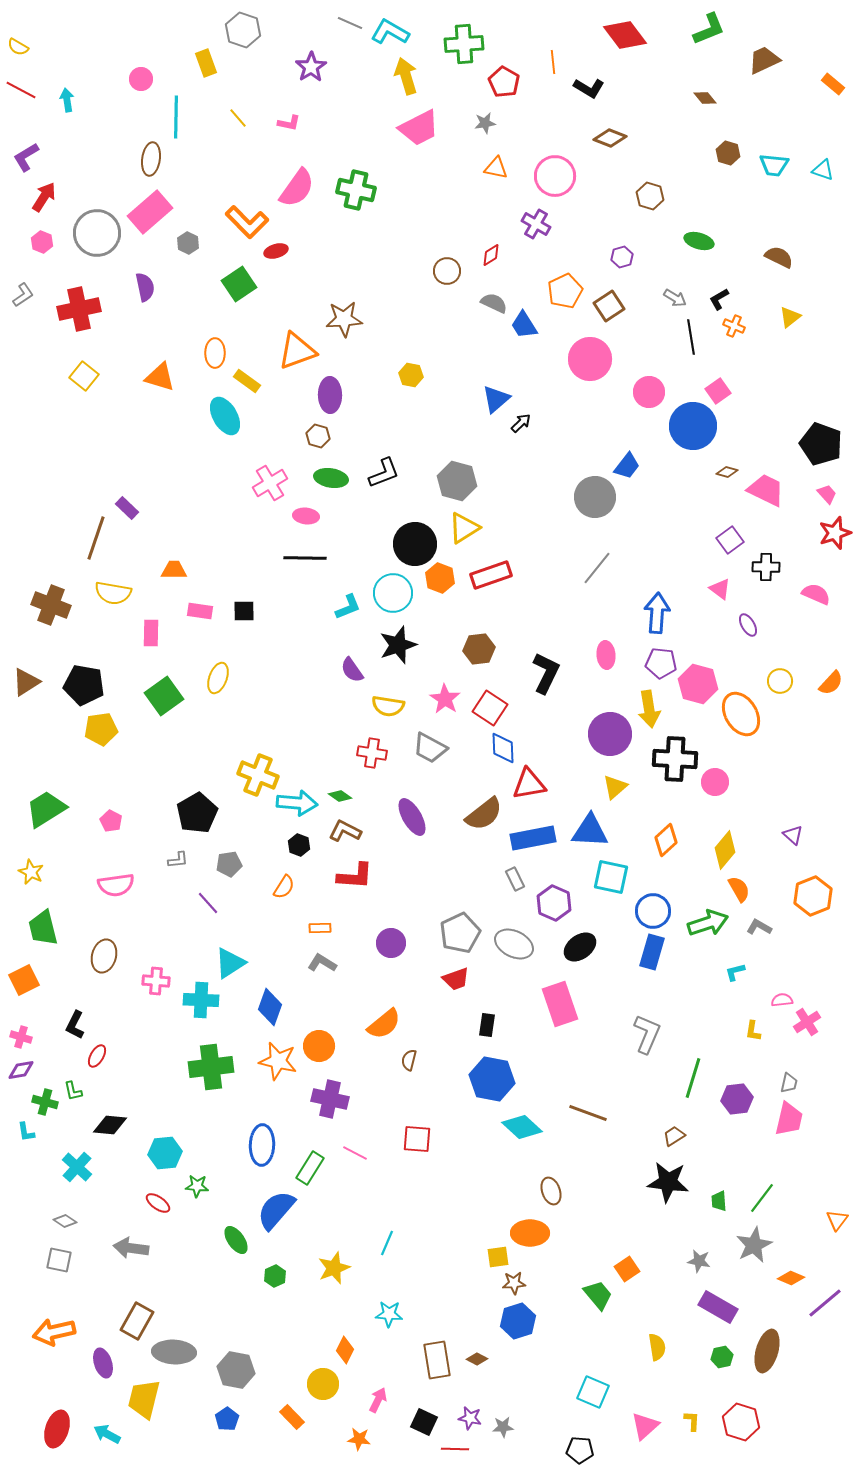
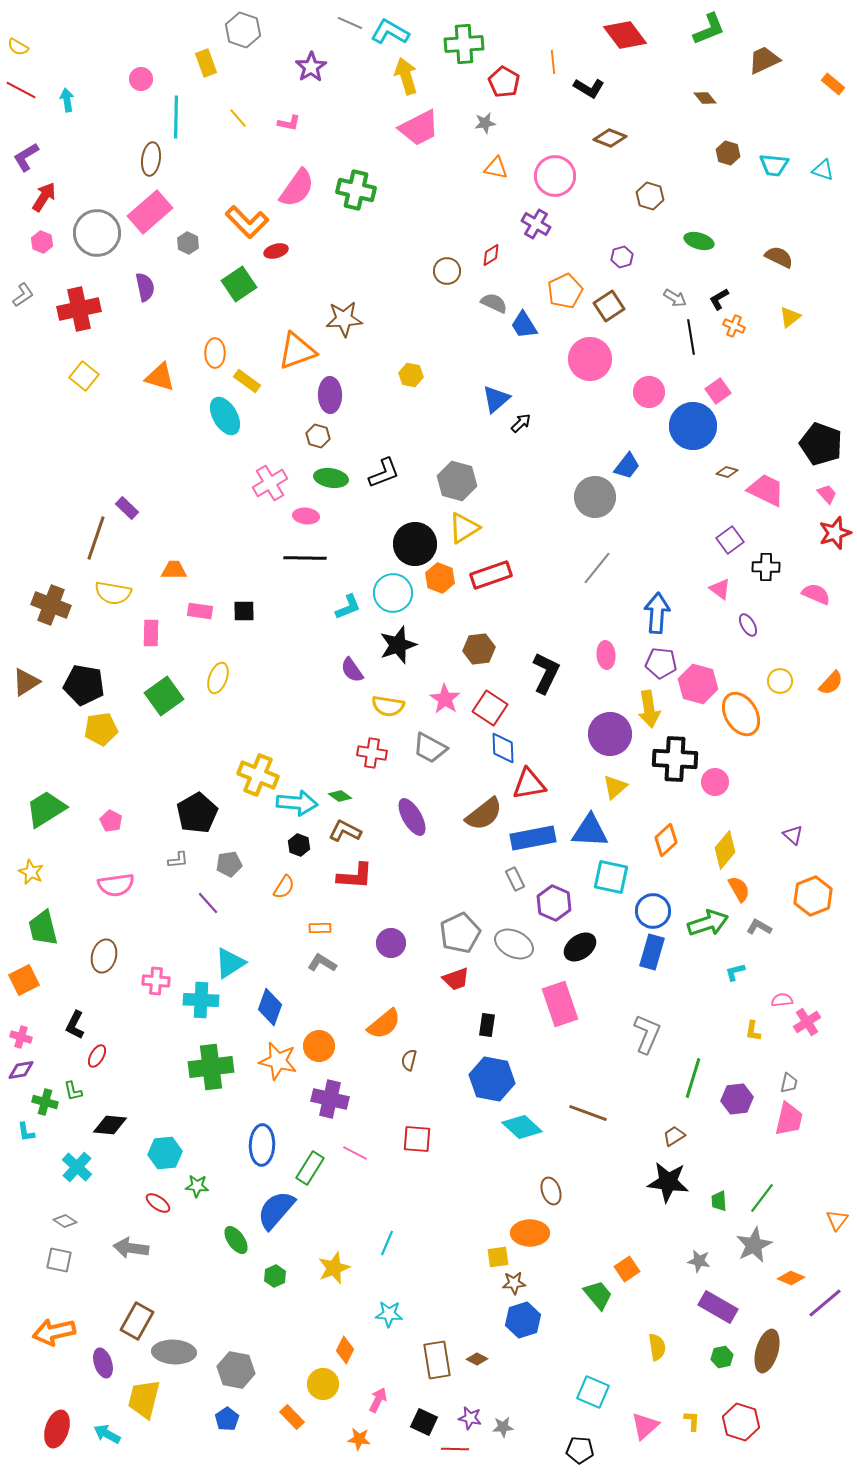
blue hexagon at (518, 1321): moved 5 px right, 1 px up
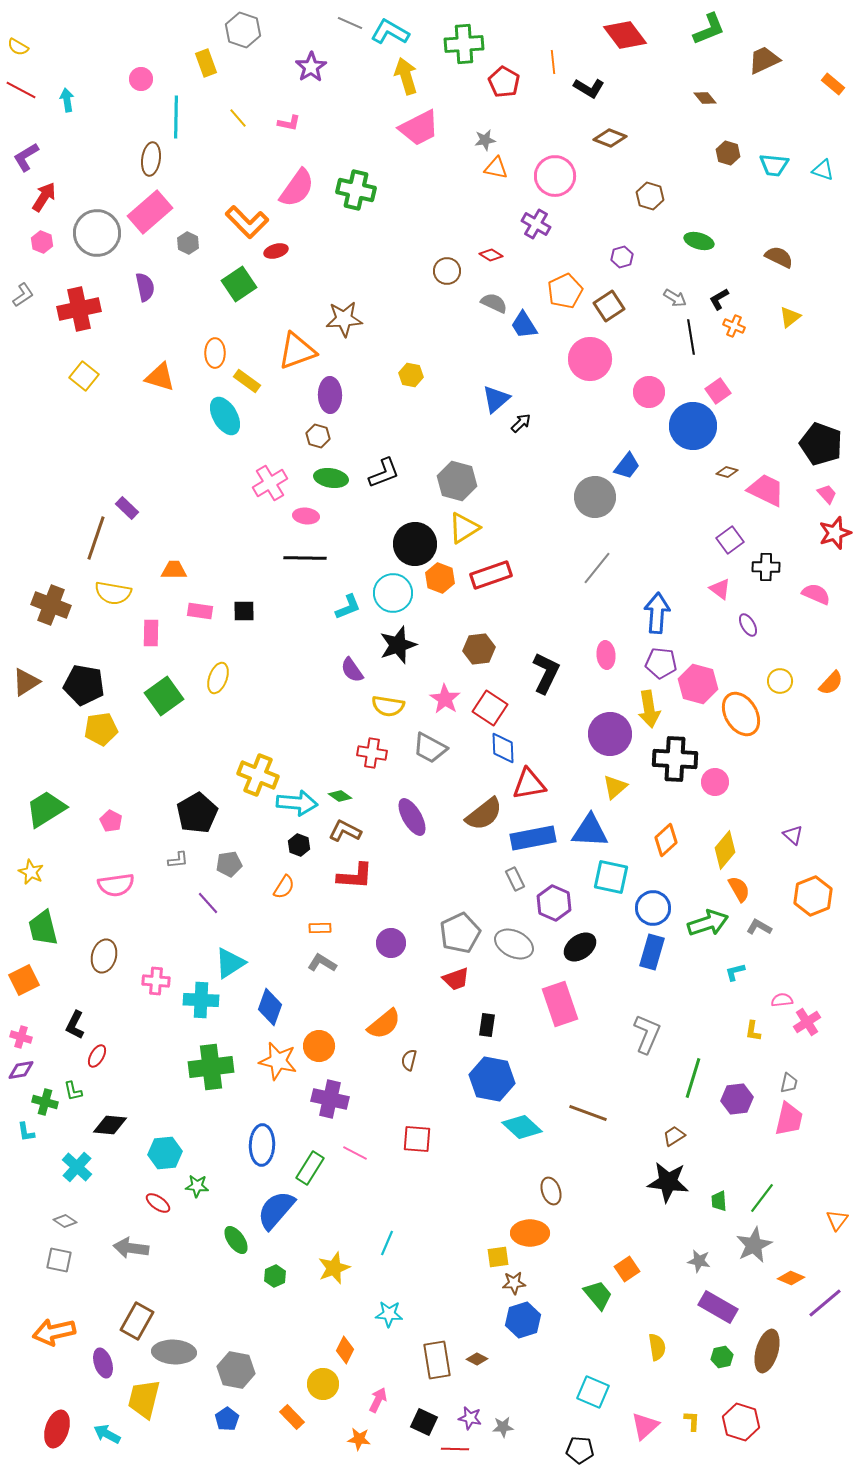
gray star at (485, 123): moved 17 px down
red diamond at (491, 255): rotated 65 degrees clockwise
blue circle at (653, 911): moved 3 px up
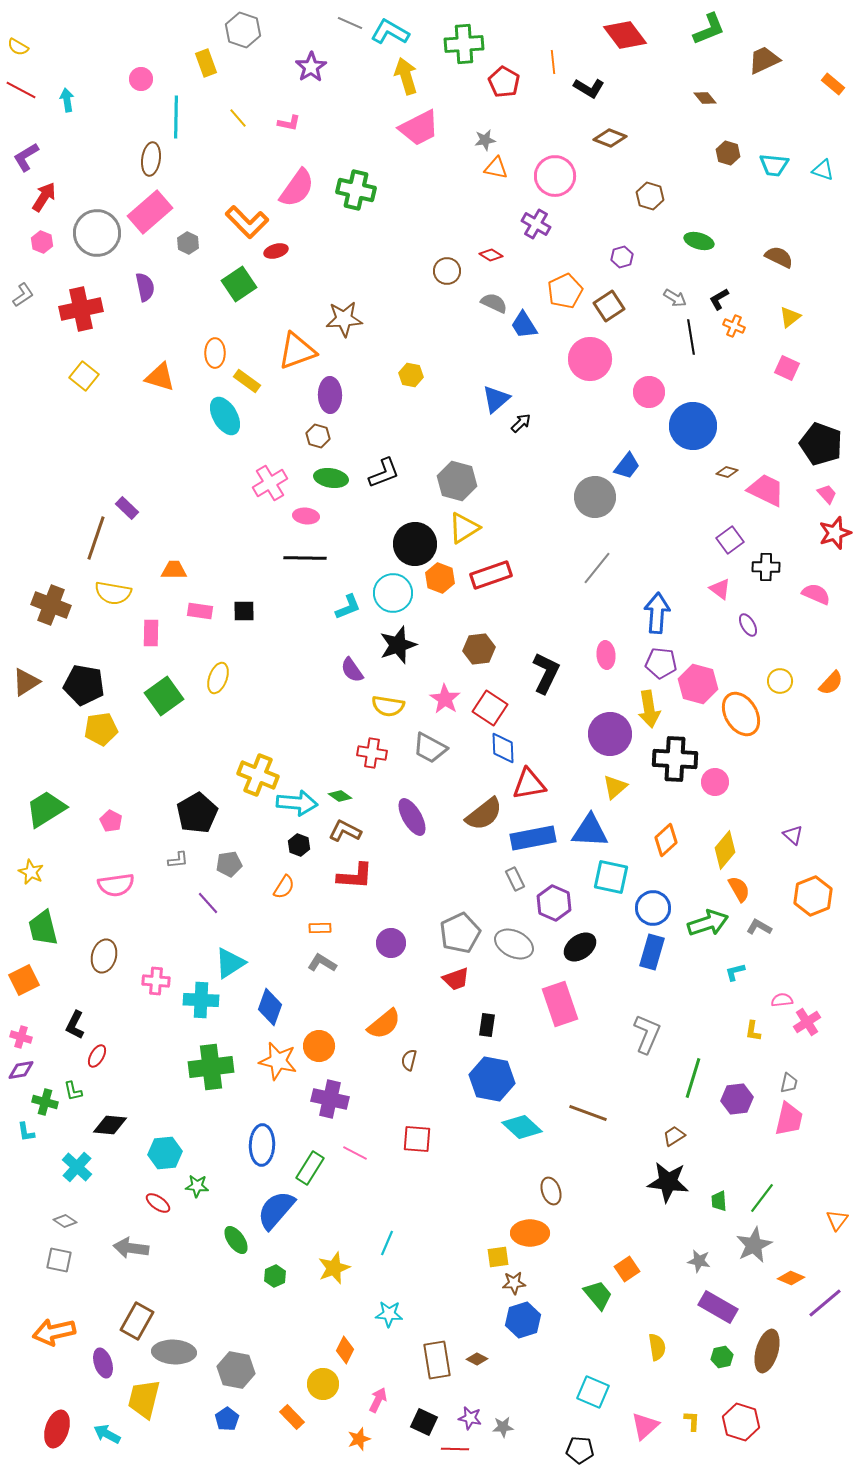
red cross at (79, 309): moved 2 px right
pink square at (718, 391): moved 69 px right, 23 px up; rotated 30 degrees counterclockwise
orange star at (359, 1439): rotated 25 degrees counterclockwise
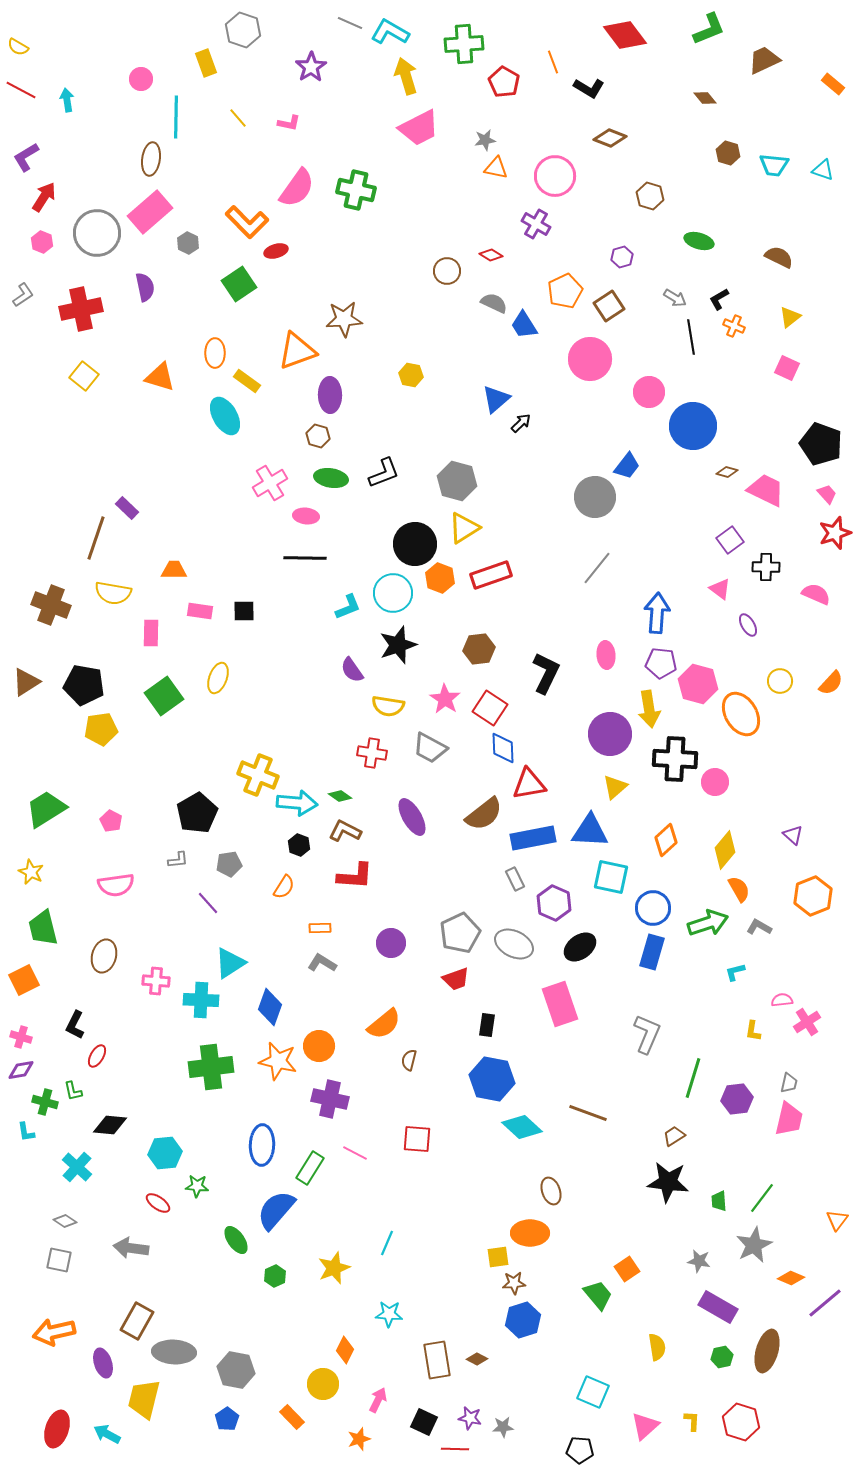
orange line at (553, 62): rotated 15 degrees counterclockwise
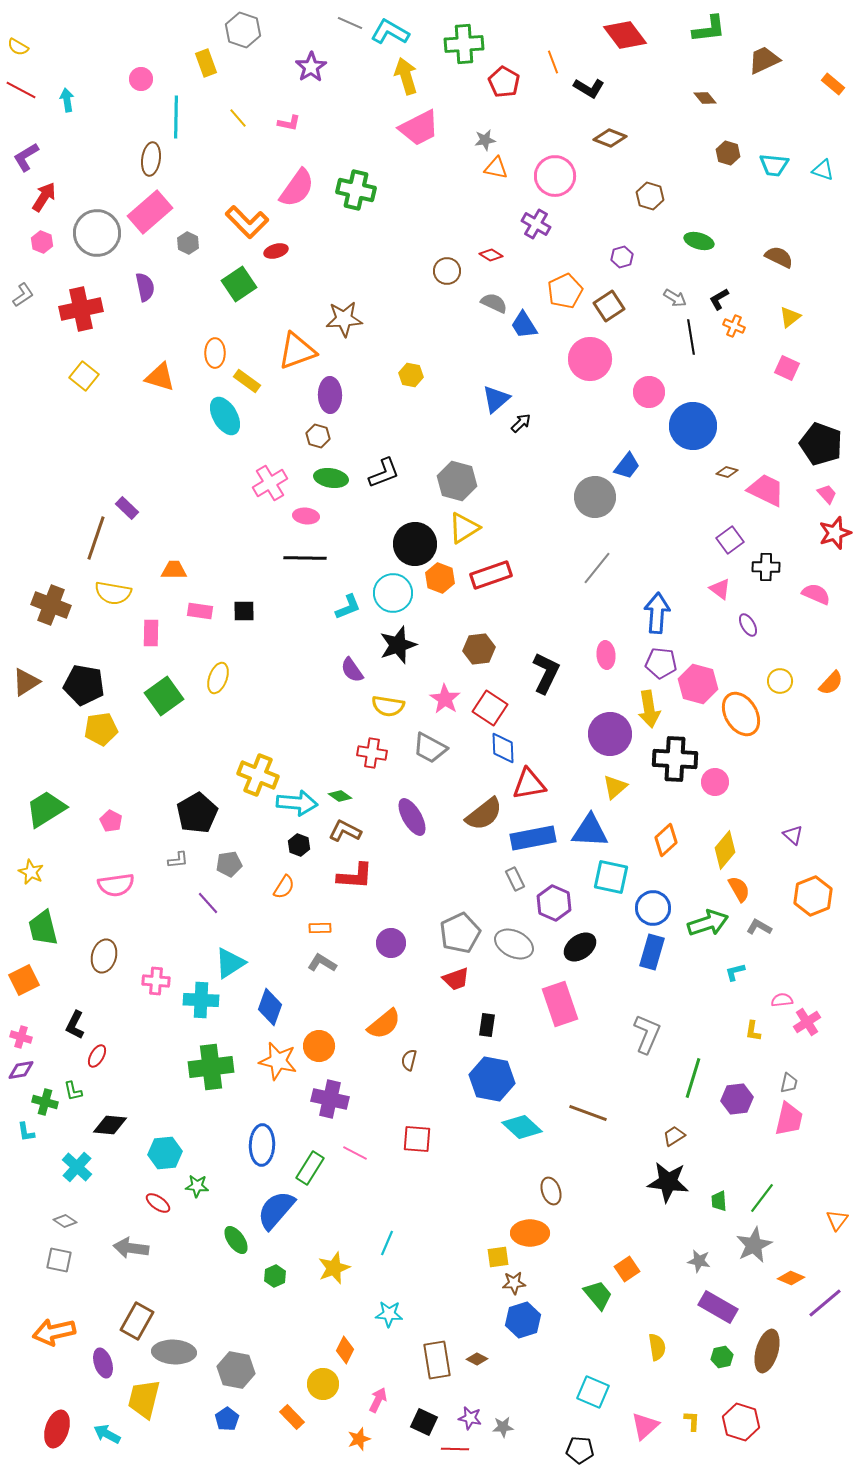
green L-shape at (709, 29): rotated 15 degrees clockwise
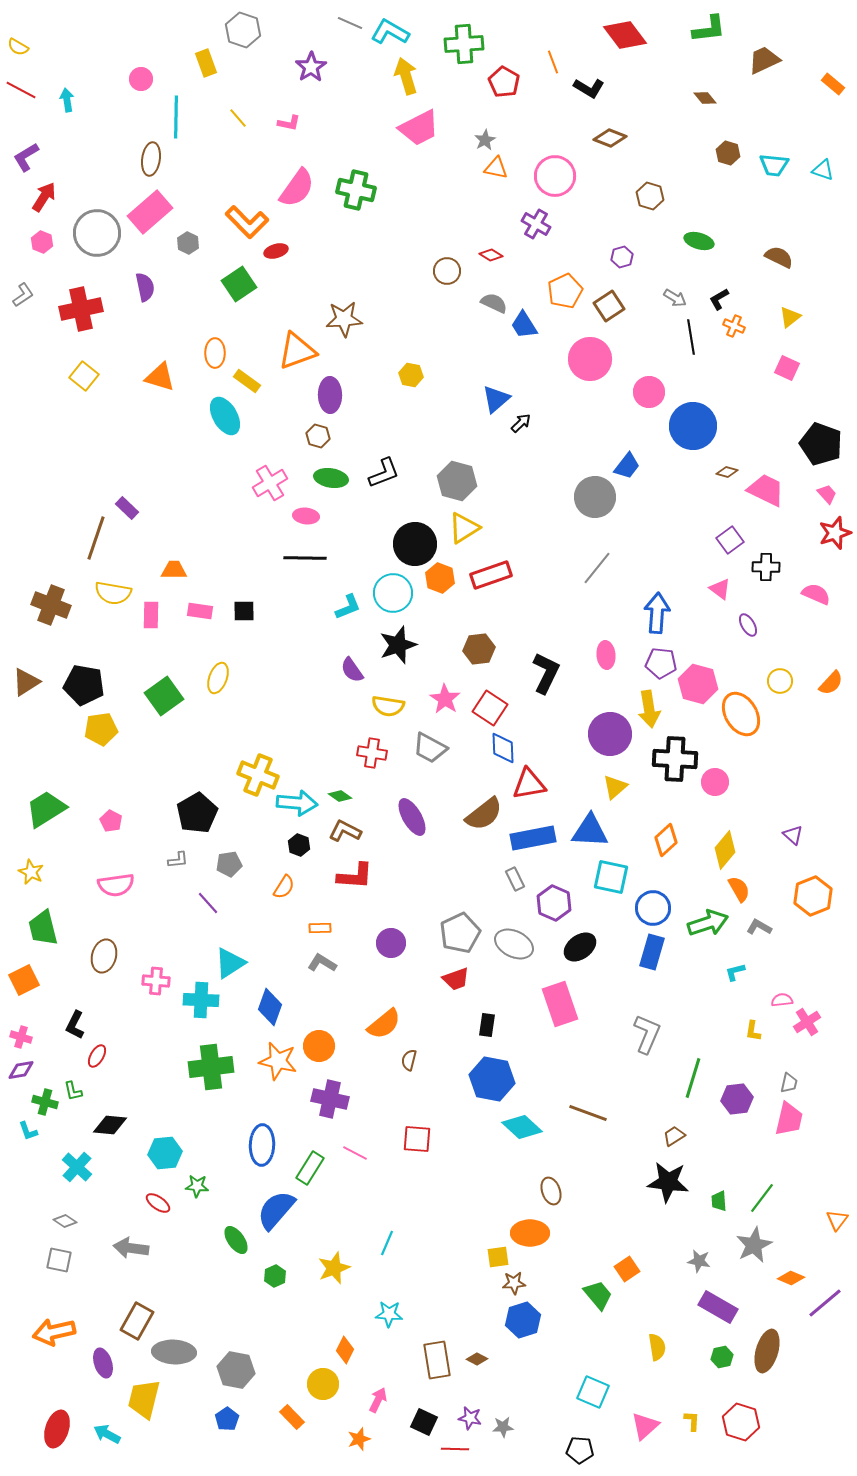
gray star at (485, 140): rotated 20 degrees counterclockwise
pink rectangle at (151, 633): moved 18 px up
cyan L-shape at (26, 1132): moved 2 px right, 1 px up; rotated 10 degrees counterclockwise
